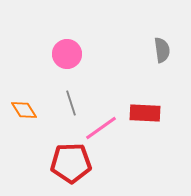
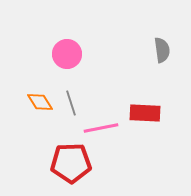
orange diamond: moved 16 px right, 8 px up
pink line: rotated 24 degrees clockwise
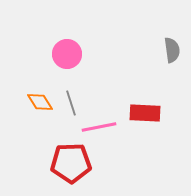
gray semicircle: moved 10 px right
pink line: moved 2 px left, 1 px up
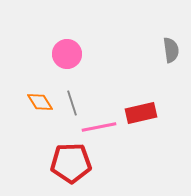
gray semicircle: moved 1 px left
gray line: moved 1 px right
red rectangle: moved 4 px left; rotated 16 degrees counterclockwise
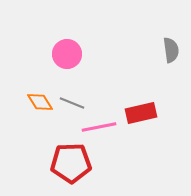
gray line: rotated 50 degrees counterclockwise
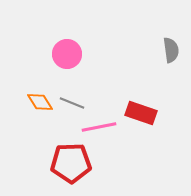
red rectangle: rotated 32 degrees clockwise
